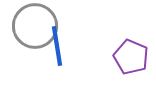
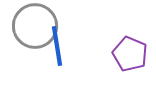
purple pentagon: moved 1 px left, 3 px up
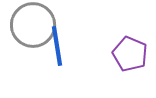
gray circle: moved 2 px left, 1 px up
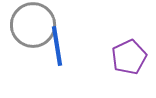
purple pentagon: moved 1 px left, 3 px down; rotated 24 degrees clockwise
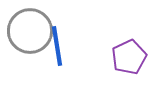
gray circle: moved 3 px left, 6 px down
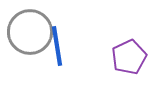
gray circle: moved 1 px down
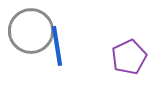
gray circle: moved 1 px right, 1 px up
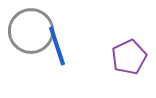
blue line: rotated 9 degrees counterclockwise
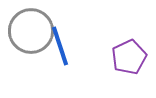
blue line: moved 3 px right
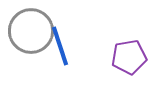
purple pentagon: rotated 16 degrees clockwise
